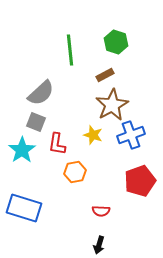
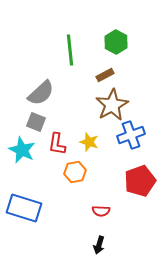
green hexagon: rotated 10 degrees clockwise
yellow star: moved 4 px left, 7 px down
cyan star: rotated 12 degrees counterclockwise
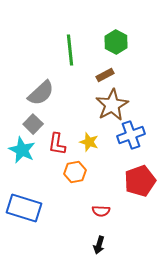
gray square: moved 3 px left, 2 px down; rotated 24 degrees clockwise
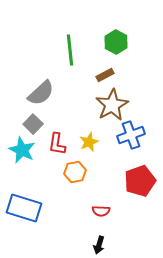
yellow star: rotated 30 degrees clockwise
